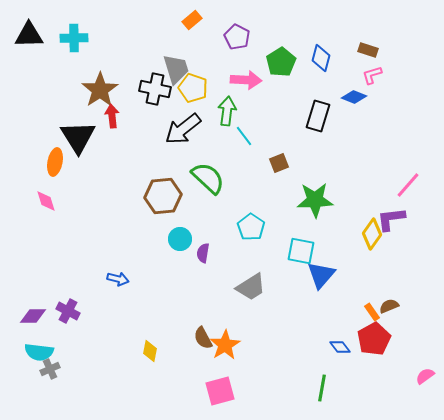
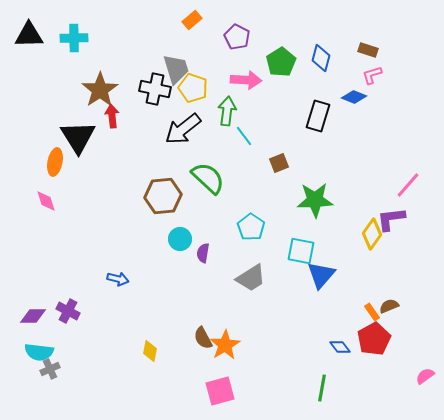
gray trapezoid at (251, 287): moved 9 px up
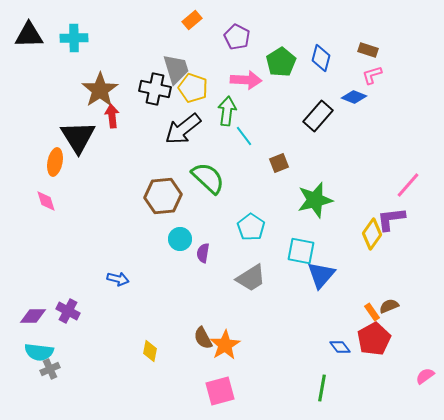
black rectangle at (318, 116): rotated 24 degrees clockwise
green star at (315, 200): rotated 12 degrees counterclockwise
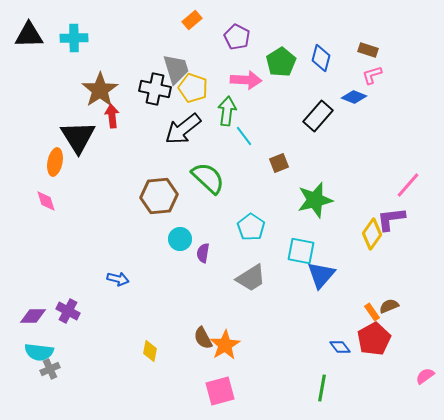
brown hexagon at (163, 196): moved 4 px left
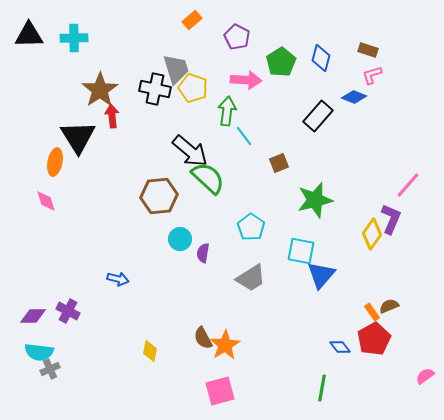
black arrow at (183, 129): moved 7 px right, 22 px down; rotated 102 degrees counterclockwise
purple L-shape at (391, 219): rotated 120 degrees clockwise
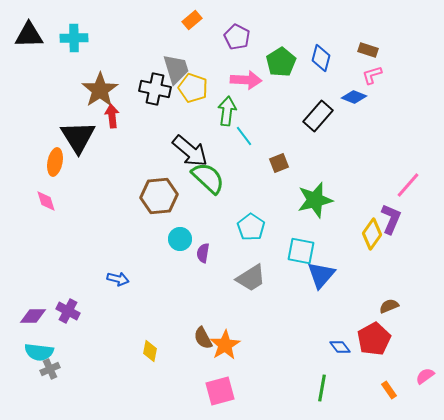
orange rectangle at (372, 312): moved 17 px right, 78 px down
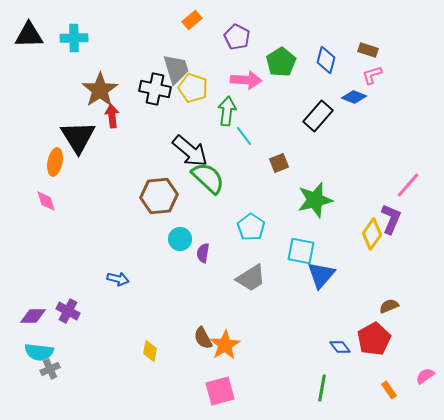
blue diamond at (321, 58): moved 5 px right, 2 px down
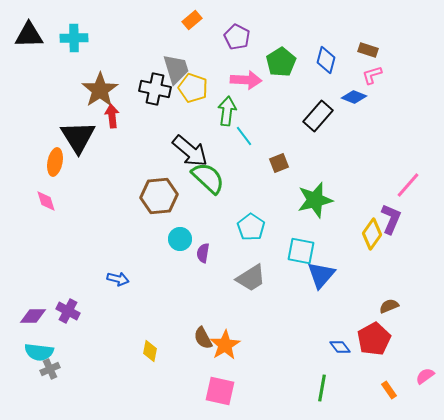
pink square at (220, 391): rotated 28 degrees clockwise
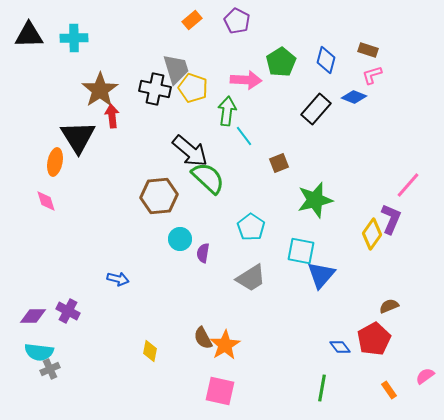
purple pentagon at (237, 37): moved 16 px up
black rectangle at (318, 116): moved 2 px left, 7 px up
